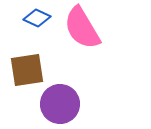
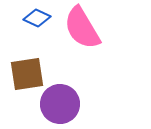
brown square: moved 4 px down
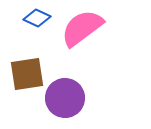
pink semicircle: rotated 84 degrees clockwise
purple circle: moved 5 px right, 6 px up
